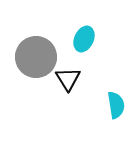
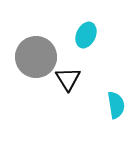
cyan ellipse: moved 2 px right, 4 px up
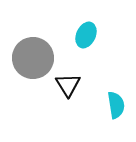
gray circle: moved 3 px left, 1 px down
black triangle: moved 6 px down
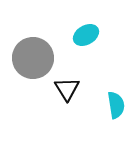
cyan ellipse: rotated 35 degrees clockwise
black triangle: moved 1 px left, 4 px down
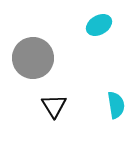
cyan ellipse: moved 13 px right, 10 px up
black triangle: moved 13 px left, 17 px down
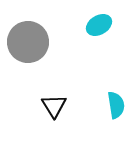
gray circle: moved 5 px left, 16 px up
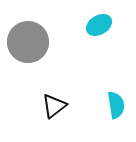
black triangle: rotated 24 degrees clockwise
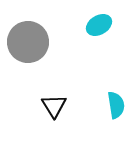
black triangle: rotated 24 degrees counterclockwise
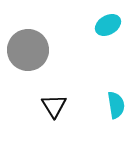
cyan ellipse: moved 9 px right
gray circle: moved 8 px down
